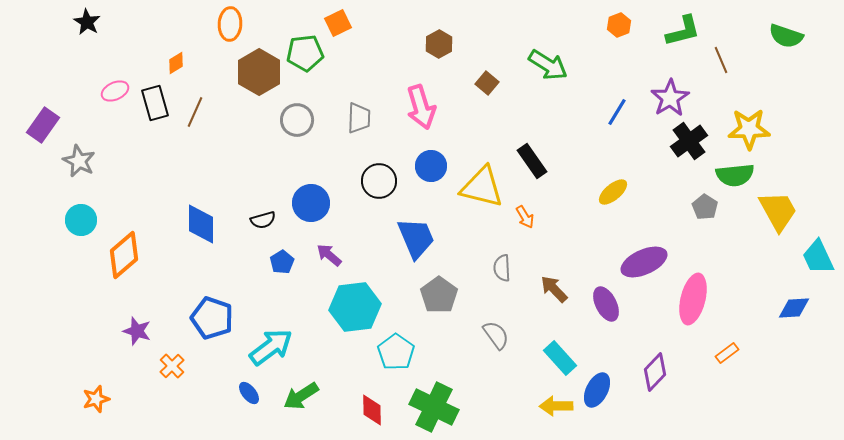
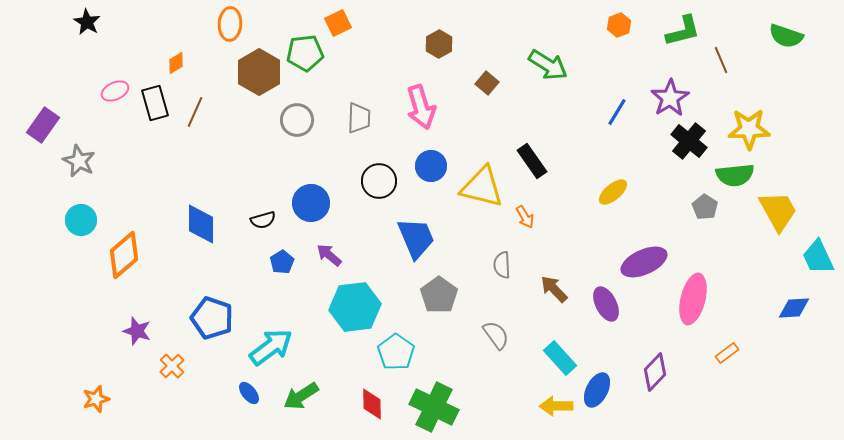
black cross at (689, 141): rotated 15 degrees counterclockwise
gray semicircle at (502, 268): moved 3 px up
red diamond at (372, 410): moved 6 px up
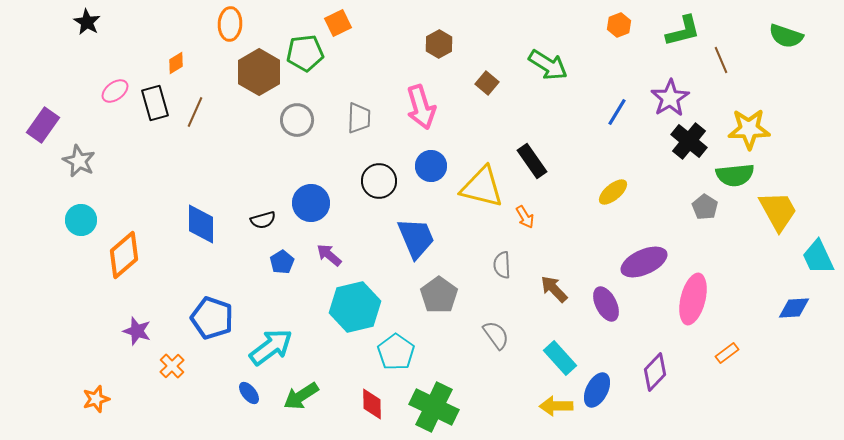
pink ellipse at (115, 91): rotated 12 degrees counterclockwise
cyan hexagon at (355, 307): rotated 6 degrees counterclockwise
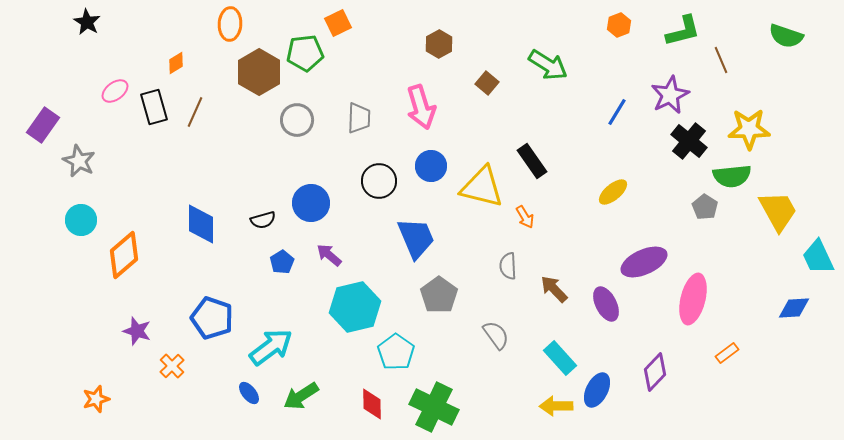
purple star at (670, 98): moved 3 px up; rotated 6 degrees clockwise
black rectangle at (155, 103): moved 1 px left, 4 px down
green semicircle at (735, 175): moved 3 px left, 1 px down
gray semicircle at (502, 265): moved 6 px right, 1 px down
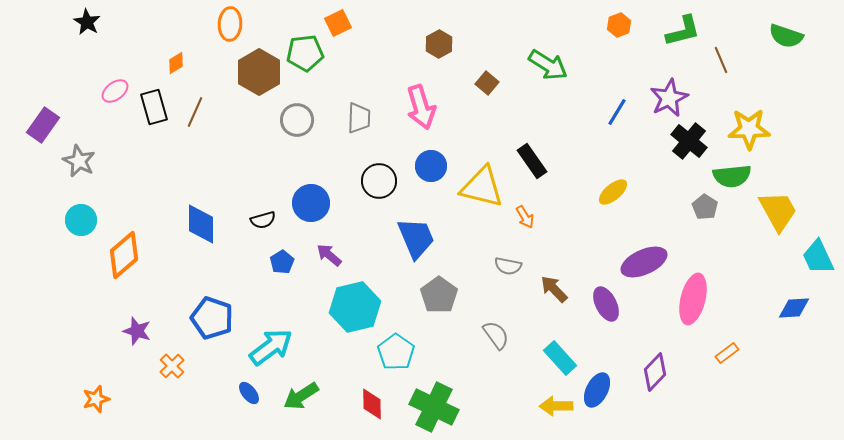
purple star at (670, 95): moved 1 px left, 3 px down
gray semicircle at (508, 266): rotated 76 degrees counterclockwise
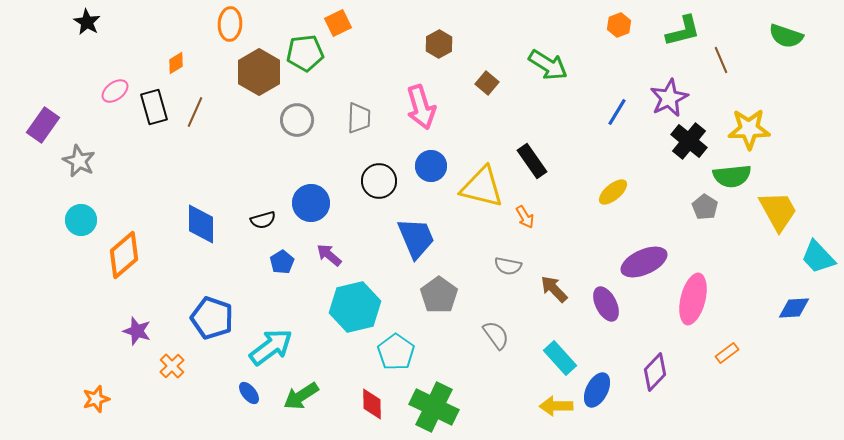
cyan trapezoid at (818, 257): rotated 18 degrees counterclockwise
